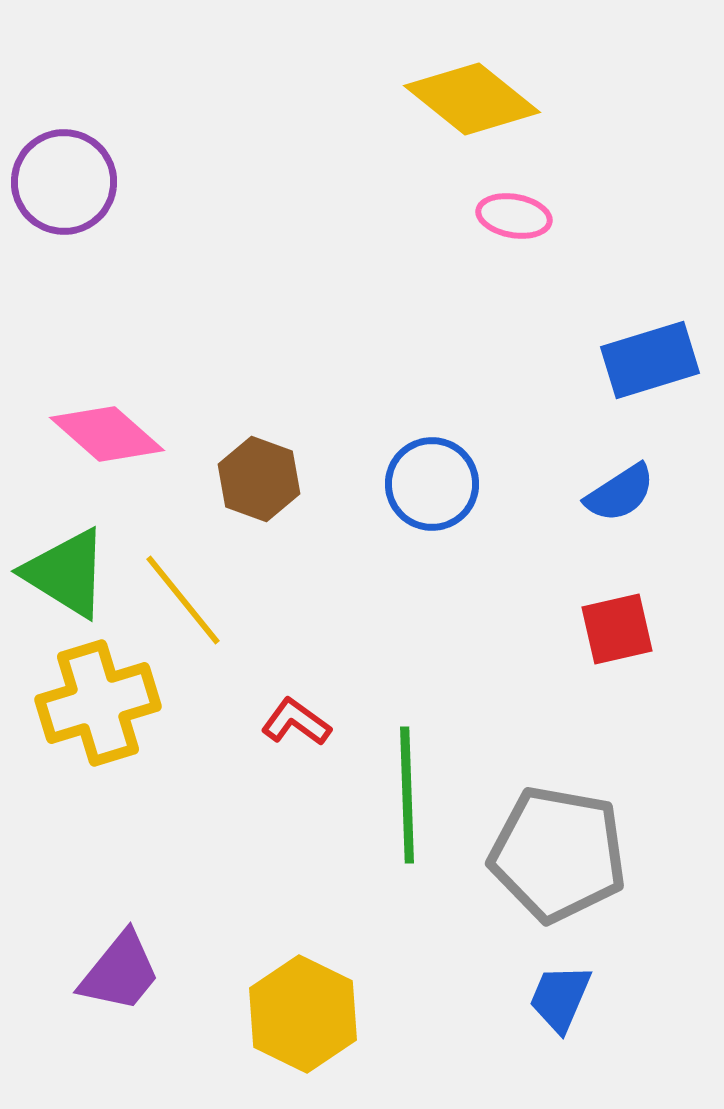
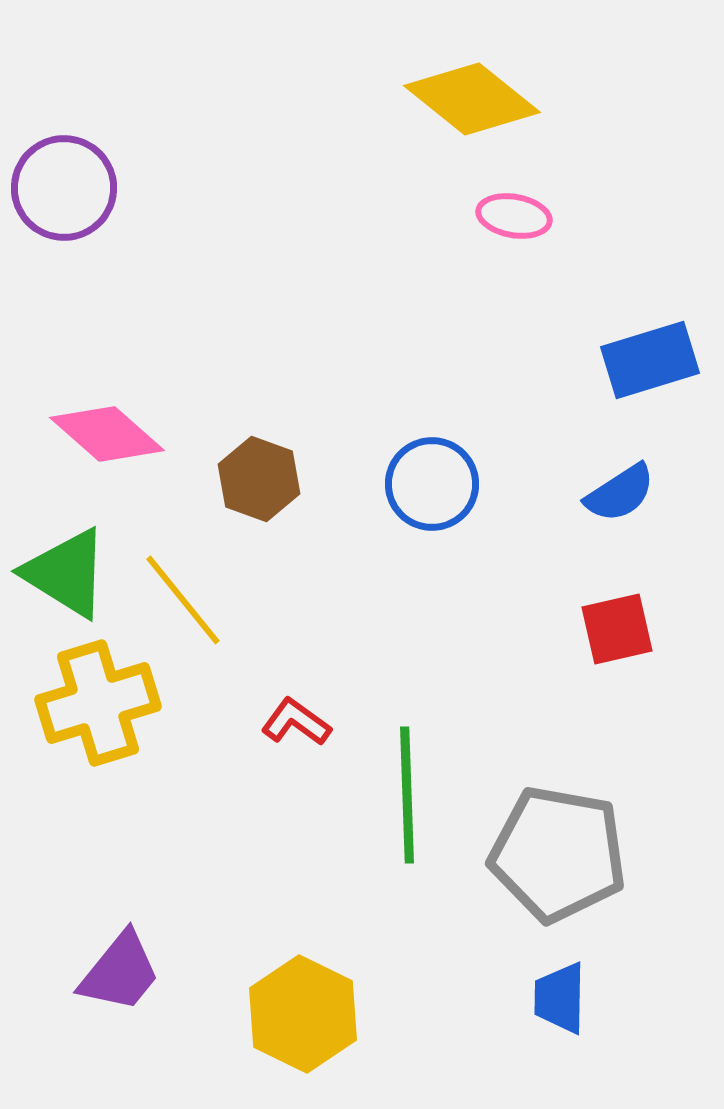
purple circle: moved 6 px down
blue trapezoid: rotated 22 degrees counterclockwise
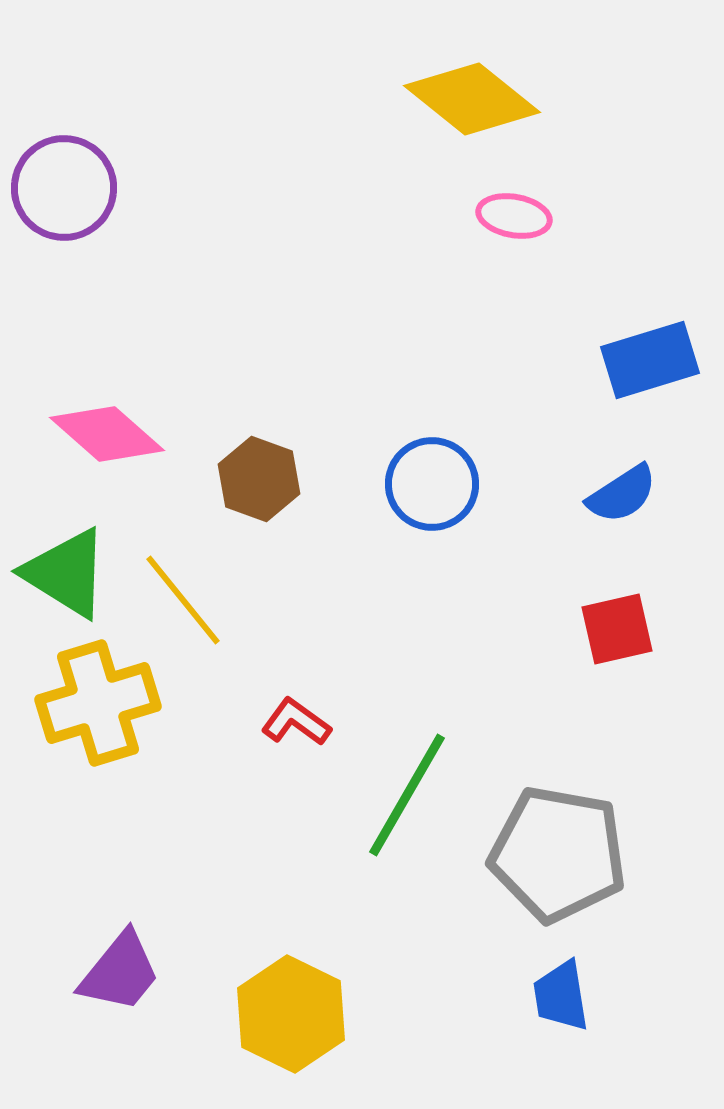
blue semicircle: moved 2 px right, 1 px down
green line: rotated 32 degrees clockwise
blue trapezoid: moved 1 px right, 2 px up; rotated 10 degrees counterclockwise
yellow hexagon: moved 12 px left
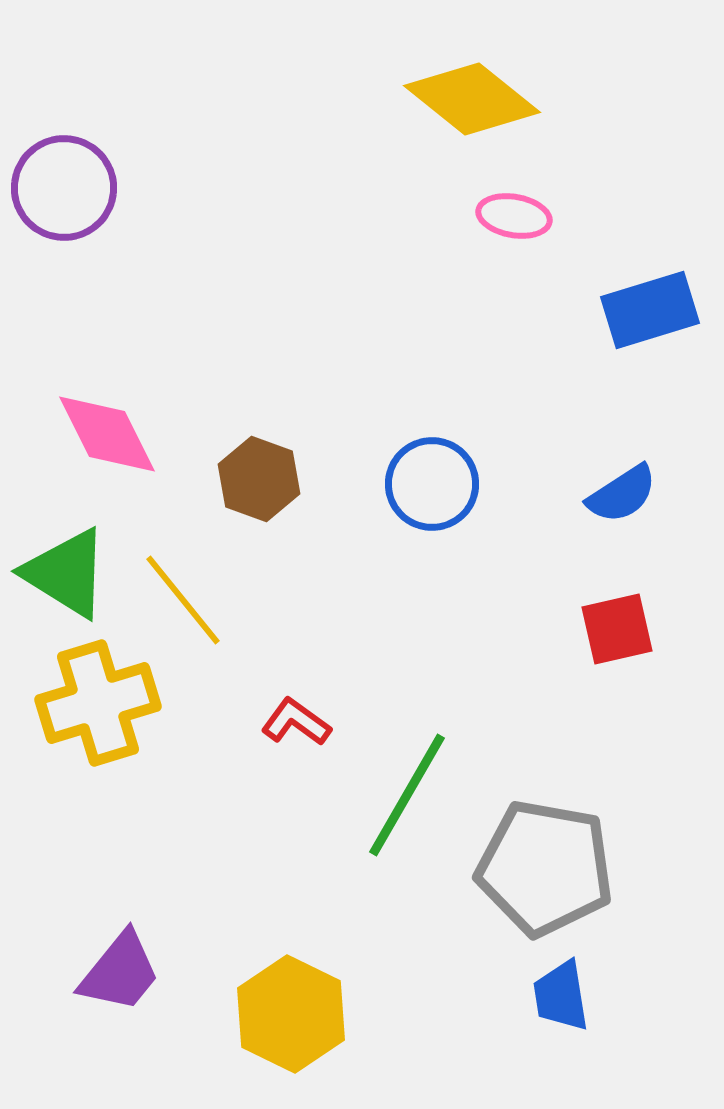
blue rectangle: moved 50 px up
pink diamond: rotated 22 degrees clockwise
gray pentagon: moved 13 px left, 14 px down
